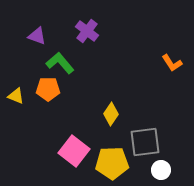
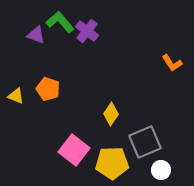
purple triangle: moved 1 px left, 1 px up
green L-shape: moved 41 px up
orange pentagon: rotated 20 degrees clockwise
gray square: rotated 16 degrees counterclockwise
pink square: moved 1 px up
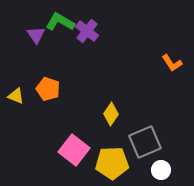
green L-shape: rotated 20 degrees counterclockwise
purple triangle: rotated 36 degrees clockwise
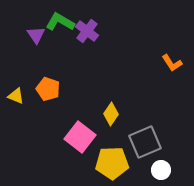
pink square: moved 6 px right, 13 px up
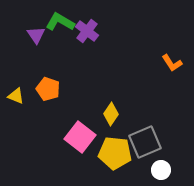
yellow pentagon: moved 3 px right, 10 px up; rotated 8 degrees clockwise
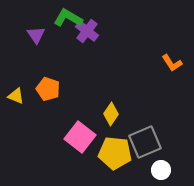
green L-shape: moved 8 px right, 4 px up
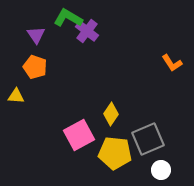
orange pentagon: moved 13 px left, 22 px up
yellow triangle: rotated 18 degrees counterclockwise
pink square: moved 1 px left, 2 px up; rotated 24 degrees clockwise
gray square: moved 3 px right, 3 px up
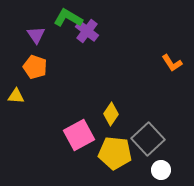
gray square: rotated 20 degrees counterclockwise
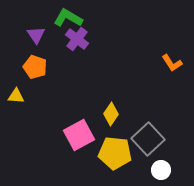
purple cross: moved 10 px left, 8 px down
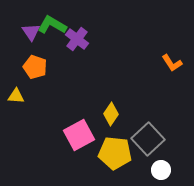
green L-shape: moved 16 px left, 7 px down
purple triangle: moved 5 px left, 3 px up
